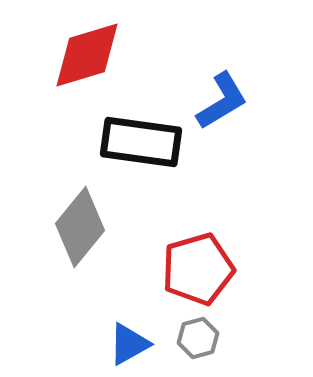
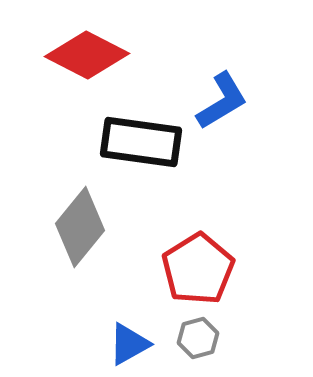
red diamond: rotated 44 degrees clockwise
red pentagon: rotated 16 degrees counterclockwise
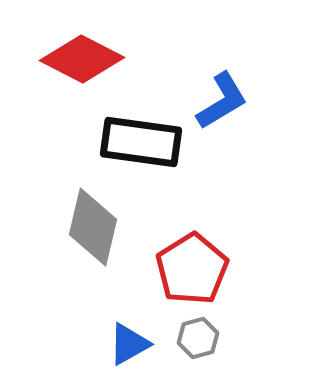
red diamond: moved 5 px left, 4 px down
gray diamond: moved 13 px right; rotated 26 degrees counterclockwise
red pentagon: moved 6 px left
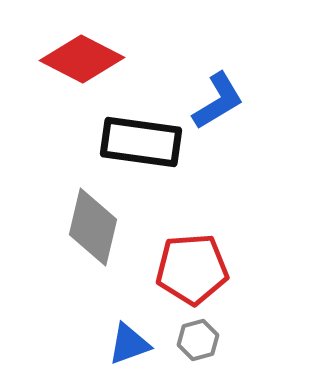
blue L-shape: moved 4 px left
red pentagon: rotated 28 degrees clockwise
gray hexagon: moved 2 px down
blue triangle: rotated 9 degrees clockwise
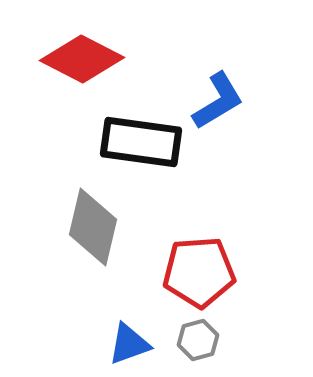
red pentagon: moved 7 px right, 3 px down
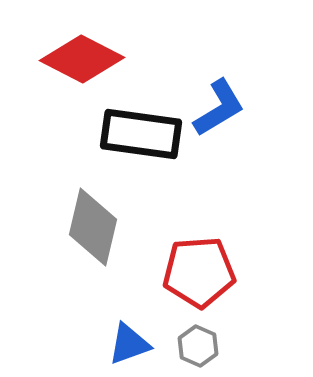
blue L-shape: moved 1 px right, 7 px down
black rectangle: moved 8 px up
gray hexagon: moved 6 px down; rotated 21 degrees counterclockwise
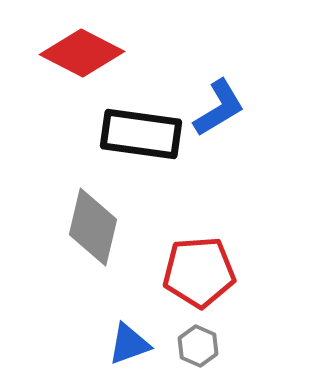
red diamond: moved 6 px up
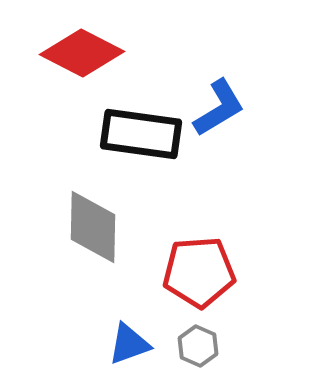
gray diamond: rotated 12 degrees counterclockwise
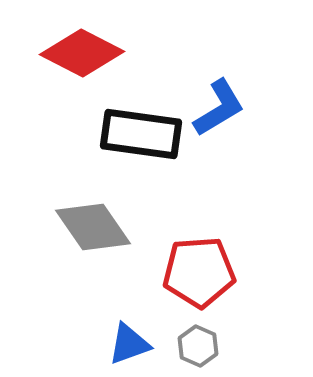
gray diamond: rotated 36 degrees counterclockwise
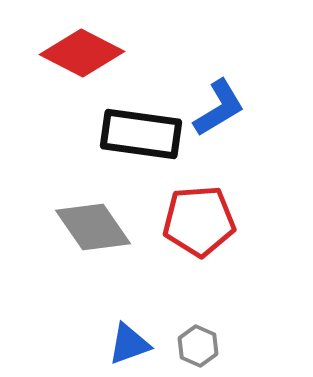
red pentagon: moved 51 px up
